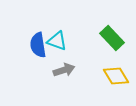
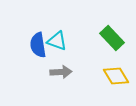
gray arrow: moved 3 px left, 2 px down; rotated 15 degrees clockwise
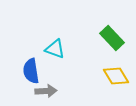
cyan triangle: moved 2 px left, 8 px down
blue semicircle: moved 7 px left, 26 px down
gray arrow: moved 15 px left, 19 px down
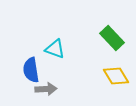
blue semicircle: moved 1 px up
gray arrow: moved 2 px up
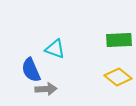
green rectangle: moved 7 px right, 2 px down; rotated 50 degrees counterclockwise
blue semicircle: rotated 15 degrees counterclockwise
yellow diamond: moved 2 px right, 1 px down; rotated 20 degrees counterclockwise
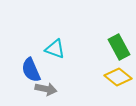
green rectangle: moved 7 px down; rotated 65 degrees clockwise
gray arrow: rotated 15 degrees clockwise
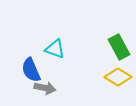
yellow diamond: rotated 8 degrees counterclockwise
gray arrow: moved 1 px left, 1 px up
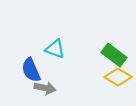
green rectangle: moved 5 px left, 8 px down; rotated 25 degrees counterclockwise
